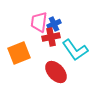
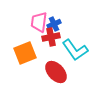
orange square: moved 6 px right
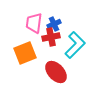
pink trapezoid: moved 5 px left, 1 px down
cyan L-shape: moved 5 px up; rotated 100 degrees counterclockwise
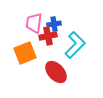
blue cross: rotated 16 degrees clockwise
red cross: moved 3 px left, 1 px up
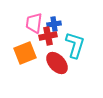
cyan L-shape: rotated 28 degrees counterclockwise
red ellipse: moved 1 px right, 9 px up
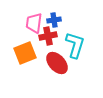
blue cross: moved 4 px up
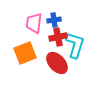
red cross: moved 10 px right, 1 px down
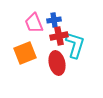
pink trapezoid: rotated 30 degrees counterclockwise
red cross: moved 1 px right, 1 px up
red ellipse: rotated 30 degrees clockwise
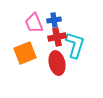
red cross: moved 2 px left, 1 px down
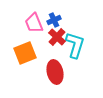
blue cross: rotated 16 degrees counterclockwise
red cross: rotated 36 degrees counterclockwise
red ellipse: moved 2 px left, 9 px down
